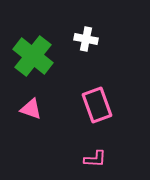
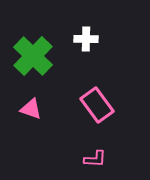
white cross: rotated 10 degrees counterclockwise
green cross: rotated 6 degrees clockwise
pink rectangle: rotated 16 degrees counterclockwise
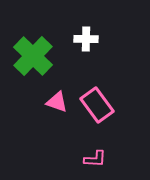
pink triangle: moved 26 px right, 7 px up
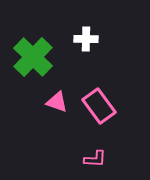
green cross: moved 1 px down
pink rectangle: moved 2 px right, 1 px down
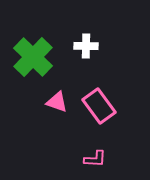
white cross: moved 7 px down
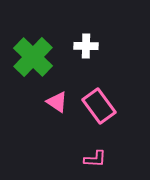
pink triangle: rotated 15 degrees clockwise
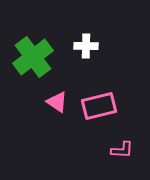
green cross: rotated 9 degrees clockwise
pink rectangle: rotated 68 degrees counterclockwise
pink L-shape: moved 27 px right, 9 px up
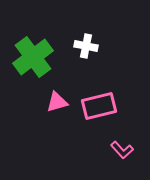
white cross: rotated 10 degrees clockwise
pink triangle: rotated 50 degrees counterclockwise
pink L-shape: rotated 45 degrees clockwise
